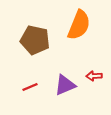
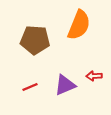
brown pentagon: rotated 8 degrees counterclockwise
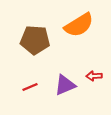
orange semicircle: rotated 36 degrees clockwise
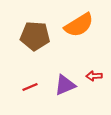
brown pentagon: moved 4 px up
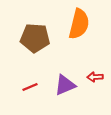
orange semicircle: moved 1 px up; rotated 44 degrees counterclockwise
brown pentagon: moved 2 px down
red arrow: moved 1 px right, 1 px down
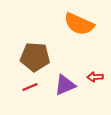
orange semicircle: rotated 100 degrees clockwise
brown pentagon: moved 19 px down
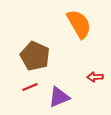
orange semicircle: rotated 144 degrees counterclockwise
brown pentagon: moved 1 px up; rotated 20 degrees clockwise
purple triangle: moved 6 px left, 12 px down
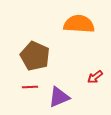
orange semicircle: rotated 56 degrees counterclockwise
red arrow: rotated 35 degrees counterclockwise
red line: rotated 21 degrees clockwise
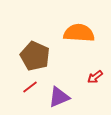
orange semicircle: moved 9 px down
red line: rotated 35 degrees counterclockwise
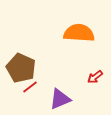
brown pentagon: moved 14 px left, 12 px down
purple triangle: moved 1 px right, 2 px down
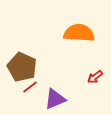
brown pentagon: moved 1 px right, 1 px up
purple triangle: moved 5 px left
